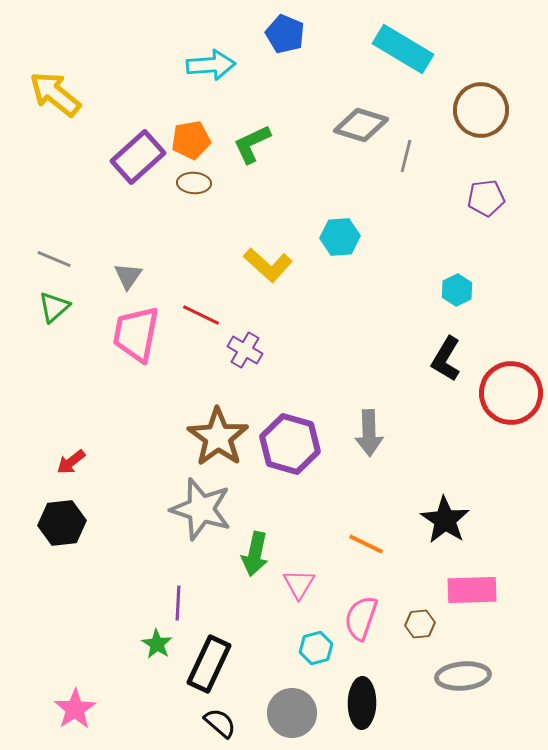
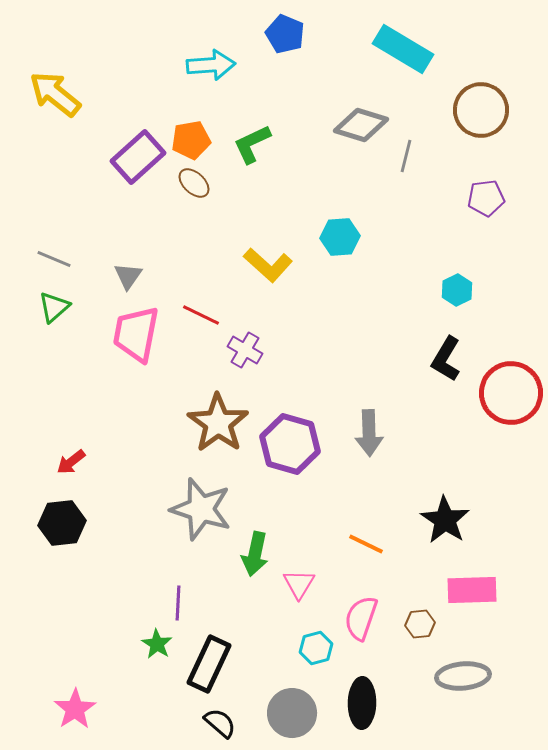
brown ellipse at (194, 183): rotated 40 degrees clockwise
brown star at (218, 437): moved 14 px up
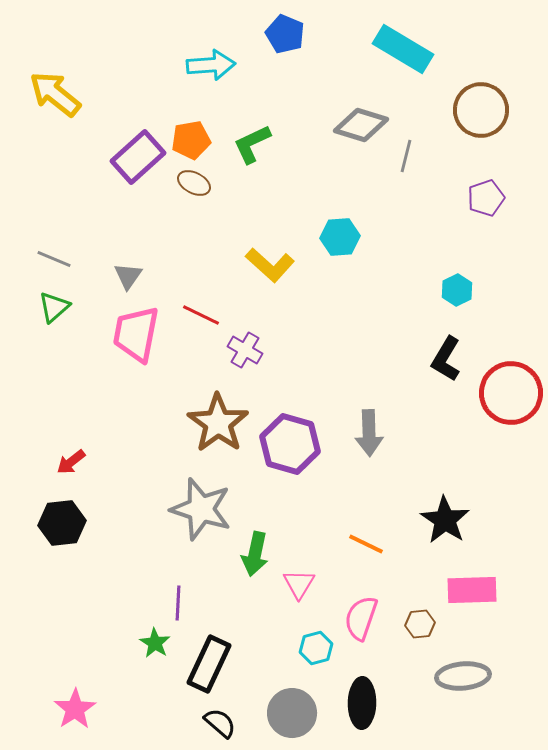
brown ellipse at (194, 183): rotated 16 degrees counterclockwise
purple pentagon at (486, 198): rotated 12 degrees counterclockwise
yellow L-shape at (268, 265): moved 2 px right
green star at (157, 644): moved 2 px left, 1 px up
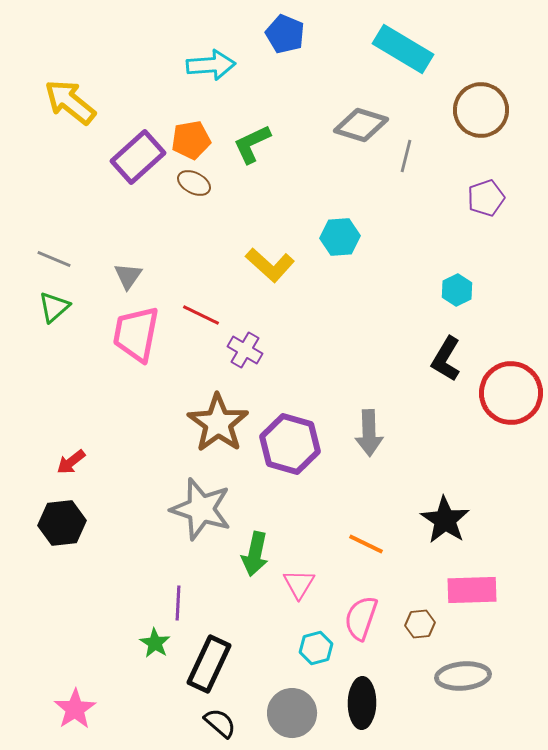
yellow arrow at (55, 94): moved 15 px right, 8 px down
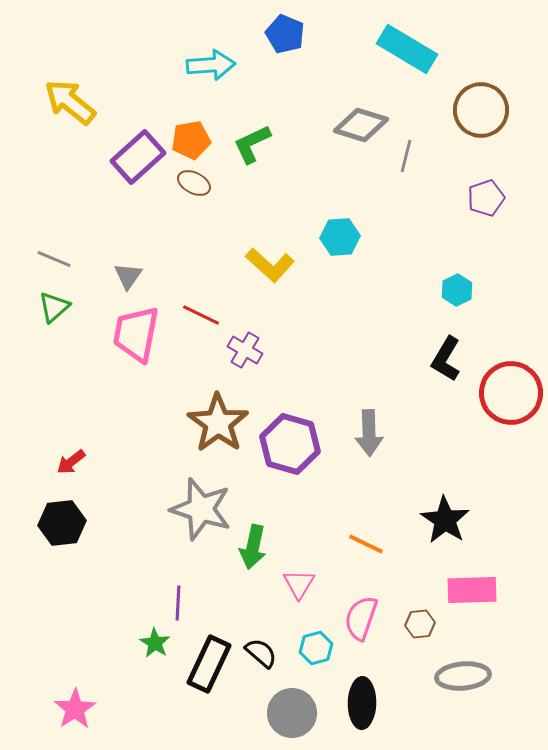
cyan rectangle at (403, 49): moved 4 px right
green arrow at (255, 554): moved 2 px left, 7 px up
black semicircle at (220, 723): moved 41 px right, 70 px up
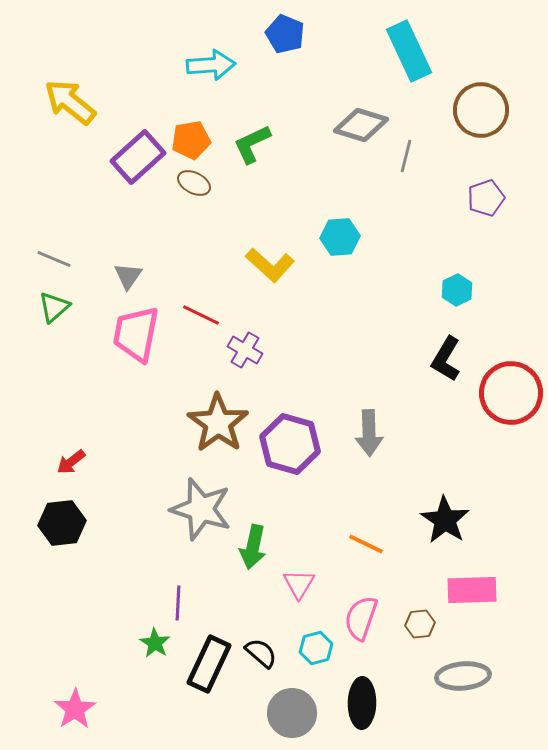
cyan rectangle at (407, 49): moved 2 px right, 2 px down; rotated 34 degrees clockwise
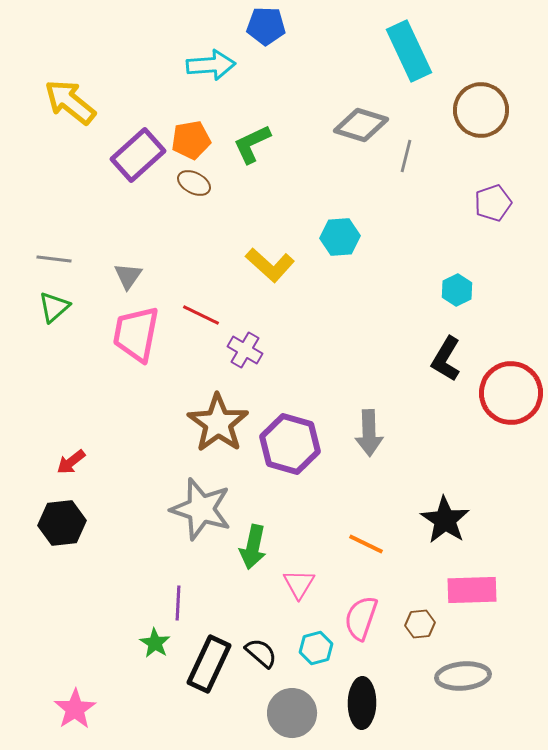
blue pentagon at (285, 34): moved 19 px left, 8 px up; rotated 21 degrees counterclockwise
purple rectangle at (138, 157): moved 2 px up
purple pentagon at (486, 198): moved 7 px right, 5 px down
gray line at (54, 259): rotated 16 degrees counterclockwise
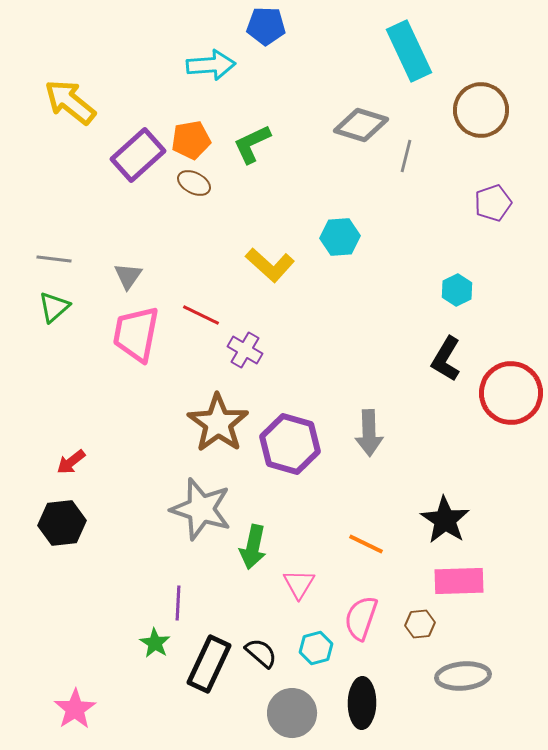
pink rectangle at (472, 590): moved 13 px left, 9 px up
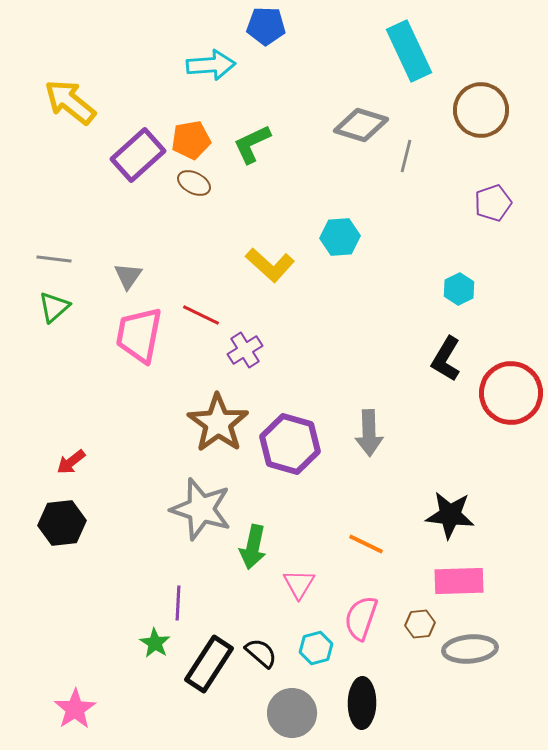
cyan hexagon at (457, 290): moved 2 px right, 1 px up
pink trapezoid at (136, 334): moved 3 px right, 1 px down
purple cross at (245, 350): rotated 28 degrees clockwise
black star at (445, 520): moved 5 px right, 5 px up; rotated 27 degrees counterclockwise
black rectangle at (209, 664): rotated 8 degrees clockwise
gray ellipse at (463, 676): moved 7 px right, 27 px up
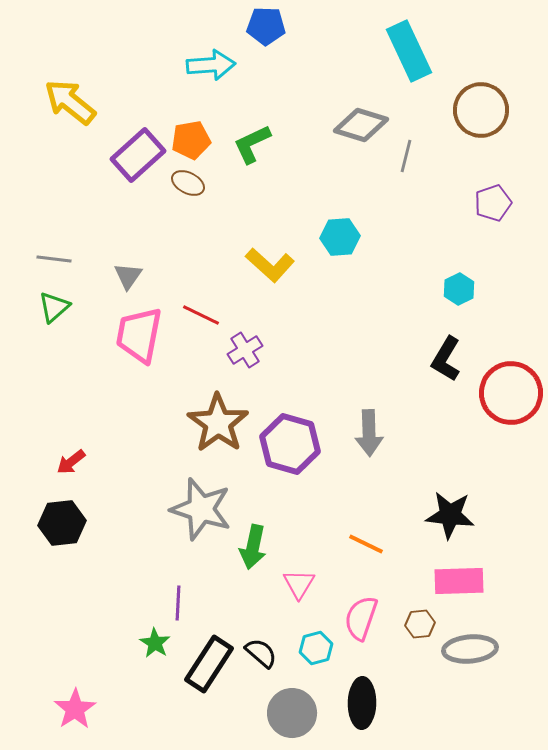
brown ellipse at (194, 183): moved 6 px left
